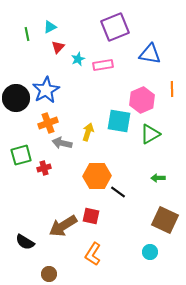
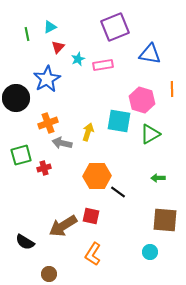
blue star: moved 1 px right, 11 px up
pink hexagon: rotated 20 degrees counterclockwise
brown square: rotated 20 degrees counterclockwise
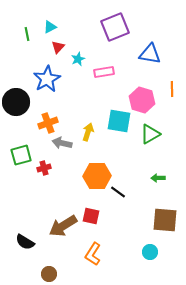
pink rectangle: moved 1 px right, 7 px down
black circle: moved 4 px down
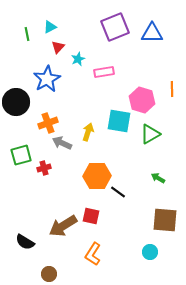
blue triangle: moved 2 px right, 21 px up; rotated 10 degrees counterclockwise
gray arrow: rotated 12 degrees clockwise
green arrow: rotated 32 degrees clockwise
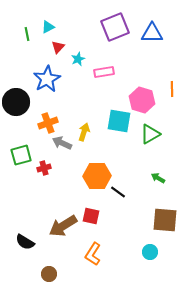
cyan triangle: moved 2 px left
yellow arrow: moved 4 px left
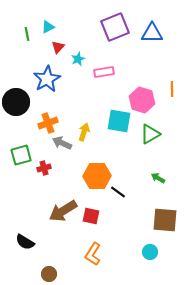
brown arrow: moved 15 px up
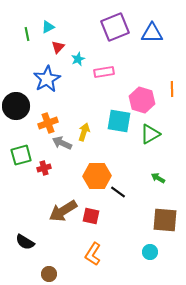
black circle: moved 4 px down
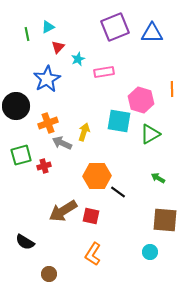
pink hexagon: moved 1 px left
red cross: moved 2 px up
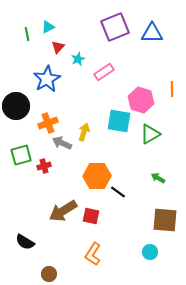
pink rectangle: rotated 24 degrees counterclockwise
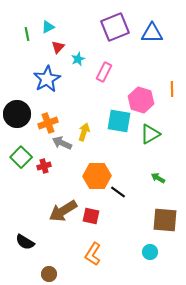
pink rectangle: rotated 30 degrees counterclockwise
black circle: moved 1 px right, 8 px down
green square: moved 2 px down; rotated 30 degrees counterclockwise
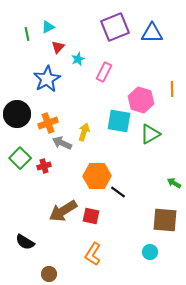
green square: moved 1 px left, 1 px down
green arrow: moved 16 px right, 5 px down
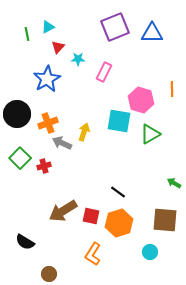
cyan star: rotated 24 degrees clockwise
orange hexagon: moved 22 px right, 47 px down; rotated 16 degrees counterclockwise
